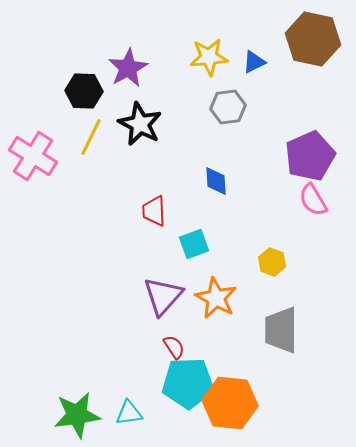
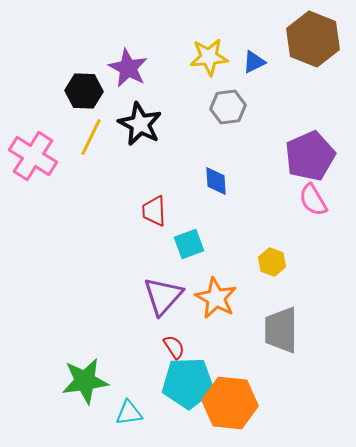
brown hexagon: rotated 10 degrees clockwise
purple star: rotated 15 degrees counterclockwise
cyan square: moved 5 px left
green star: moved 8 px right, 34 px up
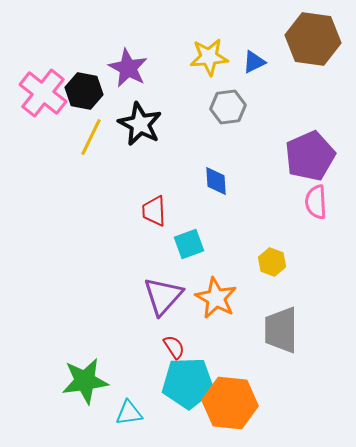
brown hexagon: rotated 14 degrees counterclockwise
black hexagon: rotated 9 degrees clockwise
pink cross: moved 10 px right, 63 px up; rotated 6 degrees clockwise
pink semicircle: moved 3 px right, 2 px down; rotated 28 degrees clockwise
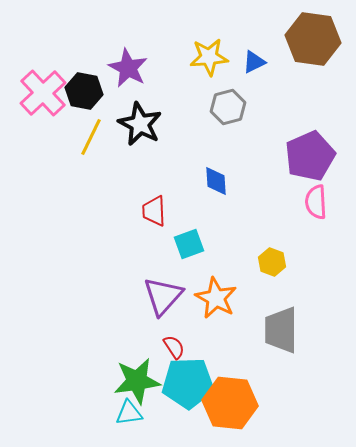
pink cross: rotated 9 degrees clockwise
gray hexagon: rotated 8 degrees counterclockwise
green star: moved 52 px right
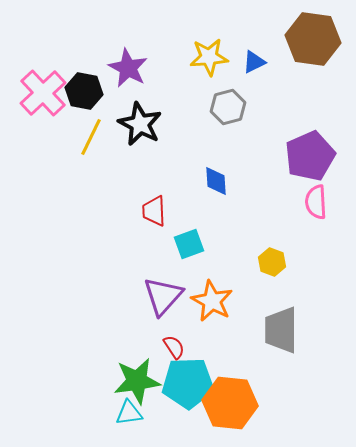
orange star: moved 4 px left, 3 px down
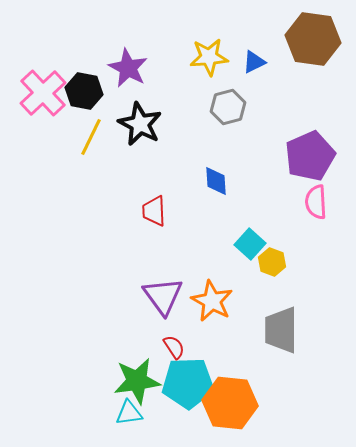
cyan square: moved 61 px right; rotated 28 degrees counterclockwise
purple triangle: rotated 18 degrees counterclockwise
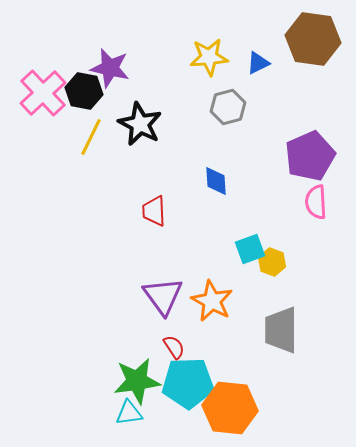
blue triangle: moved 4 px right, 1 px down
purple star: moved 18 px left; rotated 15 degrees counterclockwise
cyan square: moved 5 px down; rotated 28 degrees clockwise
orange hexagon: moved 5 px down
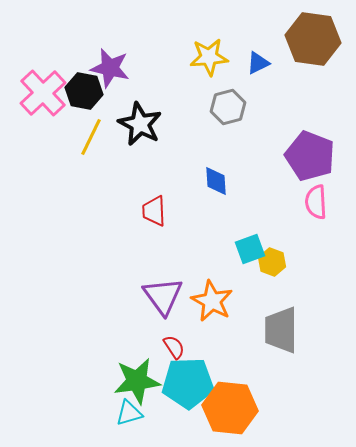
purple pentagon: rotated 27 degrees counterclockwise
cyan triangle: rotated 8 degrees counterclockwise
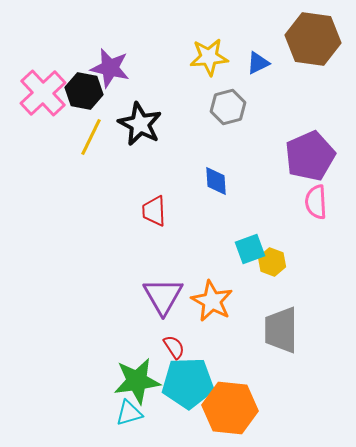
purple pentagon: rotated 27 degrees clockwise
purple triangle: rotated 6 degrees clockwise
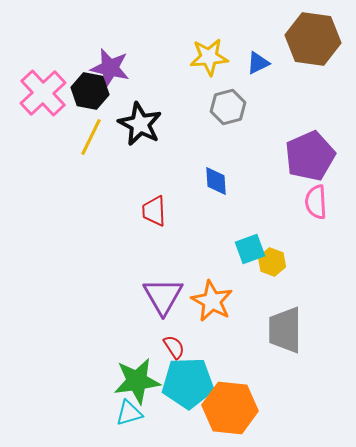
black hexagon: moved 6 px right
gray trapezoid: moved 4 px right
